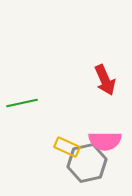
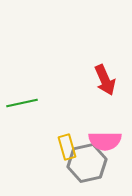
yellow rectangle: rotated 50 degrees clockwise
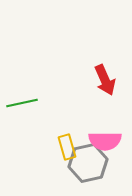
gray hexagon: moved 1 px right
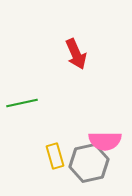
red arrow: moved 29 px left, 26 px up
yellow rectangle: moved 12 px left, 9 px down
gray hexagon: moved 1 px right
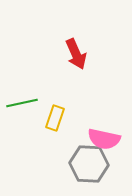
pink semicircle: moved 1 px left, 2 px up; rotated 12 degrees clockwise
yellow rectangle: moved 38 px up; rotated 35 degrees clockwise
gray hexagon: moved 1 px down; rotated 15 degrees clockwise
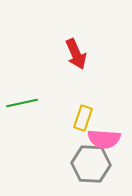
yellow rectangle: moved 28 px right
pink semicircle: rotated 8 degrees counterclockwise
gray hexagon: moved 2 px right
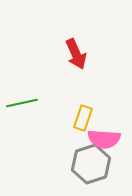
gray hexagon: rotated 21 degrees counterclockwise
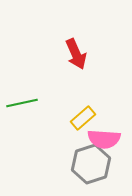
yellow rectangle: rotated 30 degrees clockwise
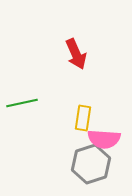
yellow rectangle: rotated 40 degrees counterclockwise
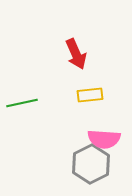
yellow rectangle: moved 7 px right, 23 px up; rotated 75 degrees clockwise
gray hexagon: rotated 9 degrees counterclockwise
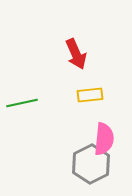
pink semicircle: rotated 88 degrees counterclockwise
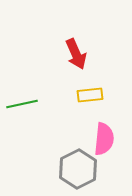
green line: moved 1 px down
gray hexagon: moved 13 px left, 5 px down
